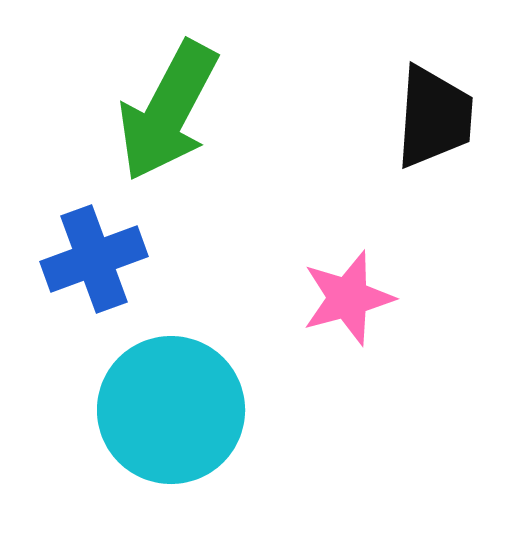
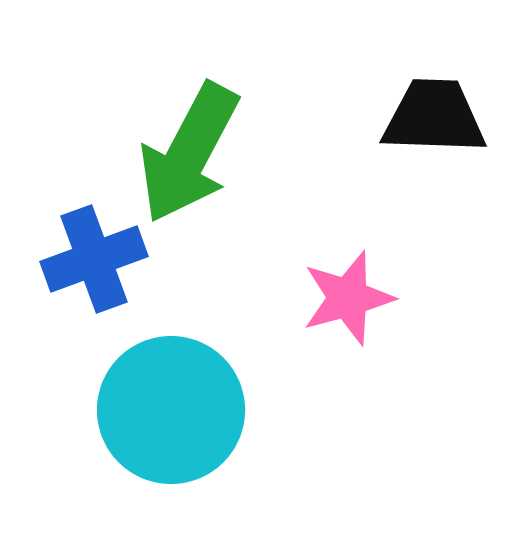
green arrow: moved 21 px right, 42 px down
black trapezoid: rotated 92 degrees counterclockwise
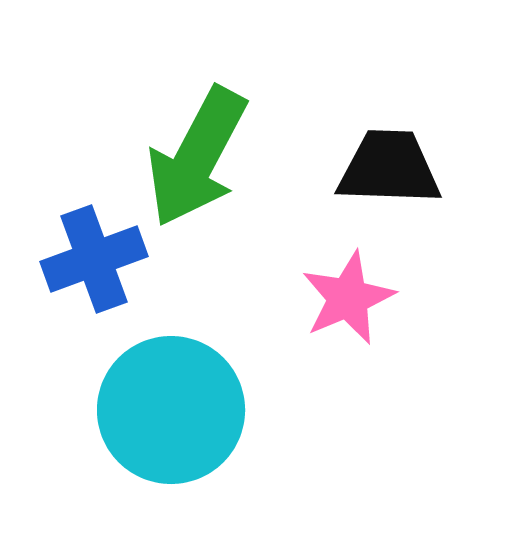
black trapezoid: moved 45 px left, 51 px down
green arrow: moved 8 px right, 4 px down
pink star: rotated 8 degrees counterclockwise
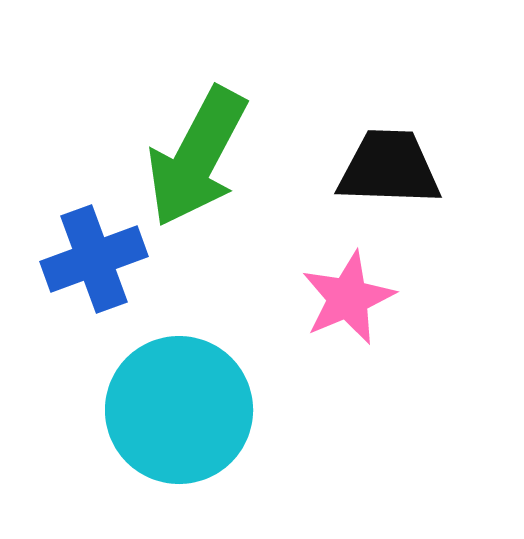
cyan circle: moved 8 px right
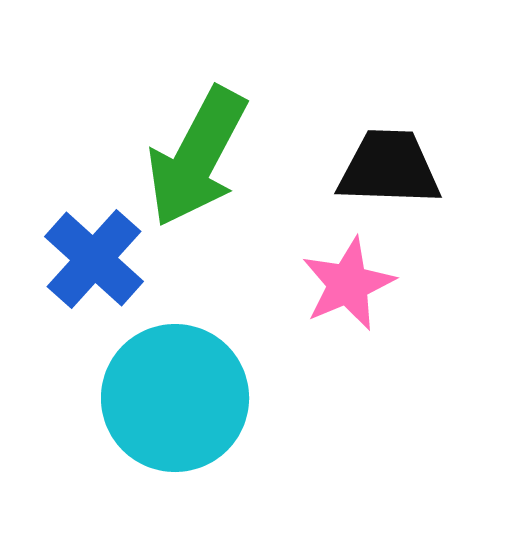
blue cross: rotated 28 degrees counterclockwise
pink star: moved 14 px up
cyan circle: moved 4 px left, 12 px up
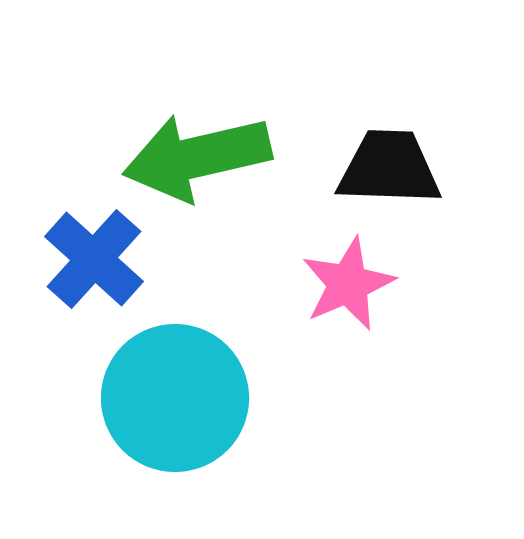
green arrow: rotated 49 degrees clockwise
